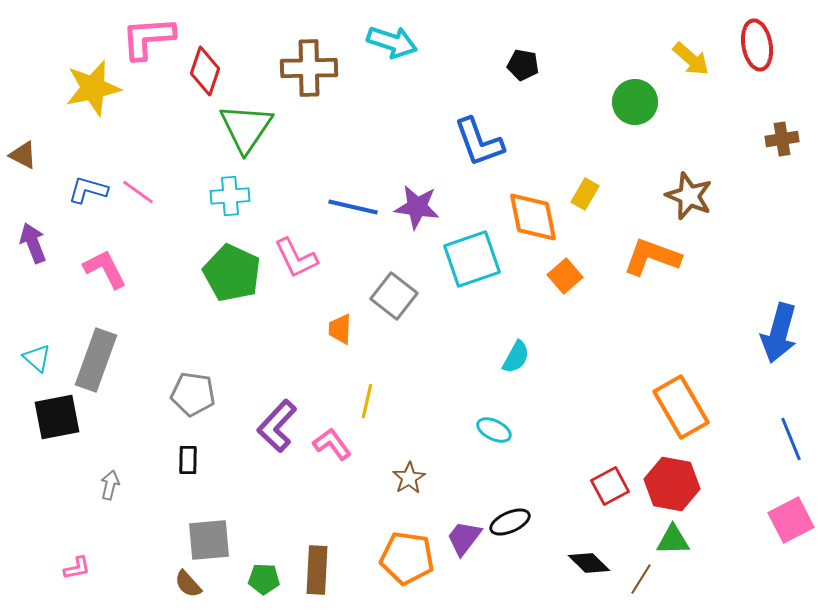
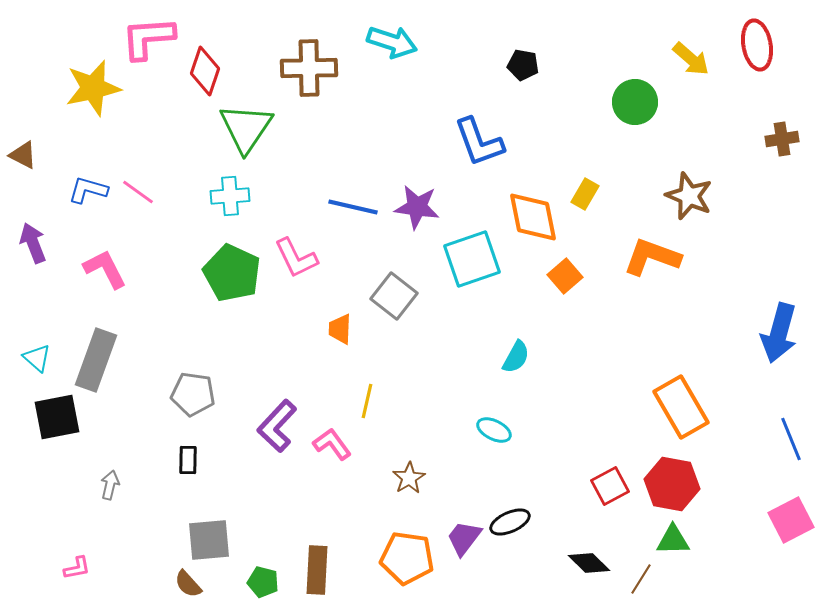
green pentagon at (264, 579): moved 1 px left, 3 px down; rotated 12 degrees clockwise
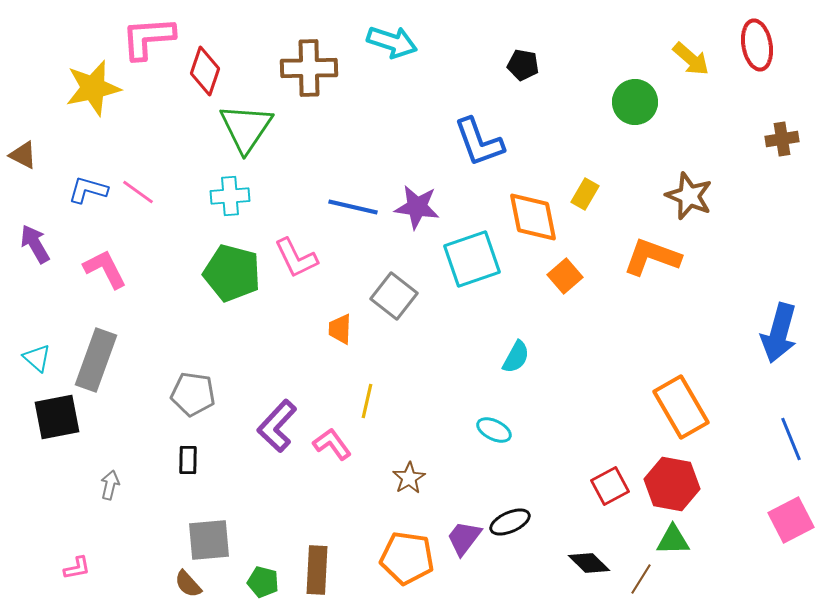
purple arrow at (33, 243): moved 2 px right, 1 px down; rotated 9 degrees counterclockwise
green pentagon at (232, 273): rotated 10 degrees counterclockwise
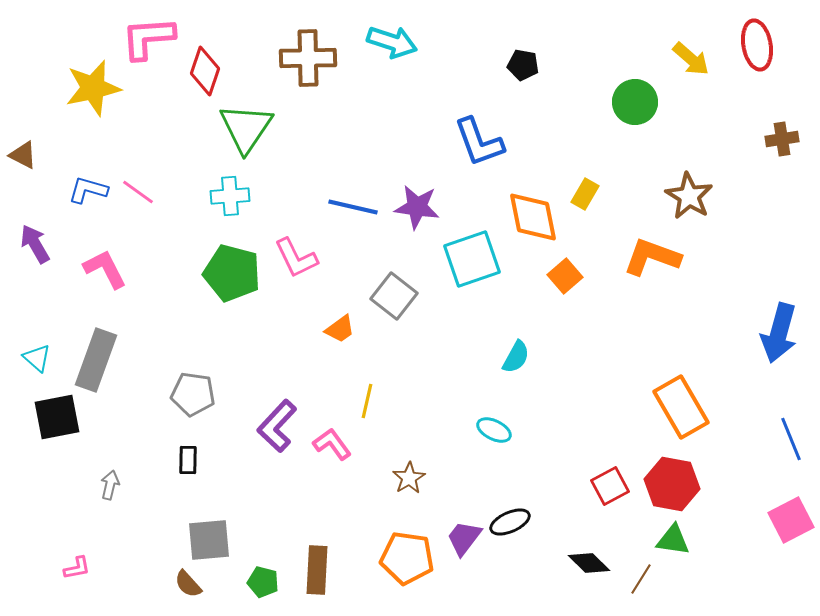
brown cross at (309, 68): moved 1 px left, 10 px up
brown star at (689, 196): rotated 9 degrees clockwise
orange trapezoid at (340, 329): rotated 128 degrees counterclockwise
green triangle at (673, 540): rotated 9 degrees clockwise
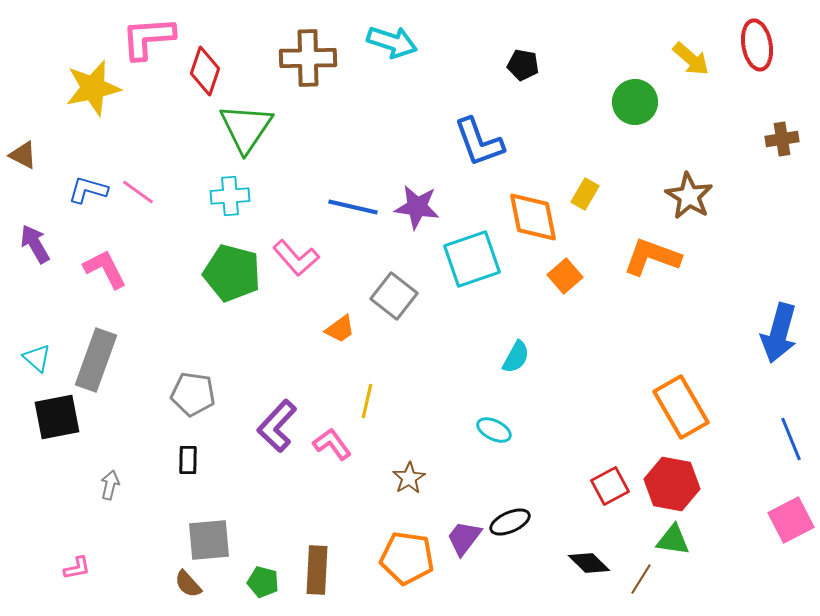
pink L-shape at (296, 258): rotated 15 degrees counterclockwise
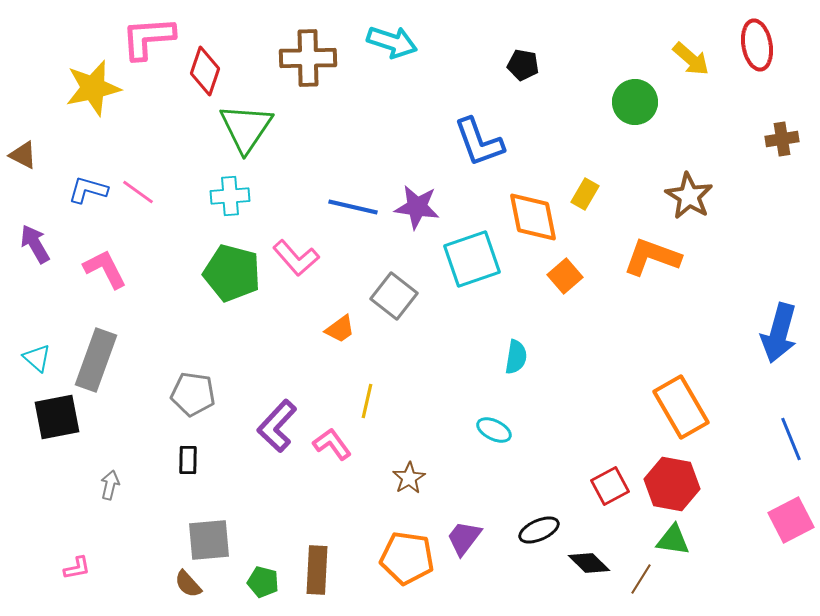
cyan semicircle at (516, 357): rotated 20 degrees counterclockwise
black ellipse at (510, 522): moved 29 px right, 8 px down
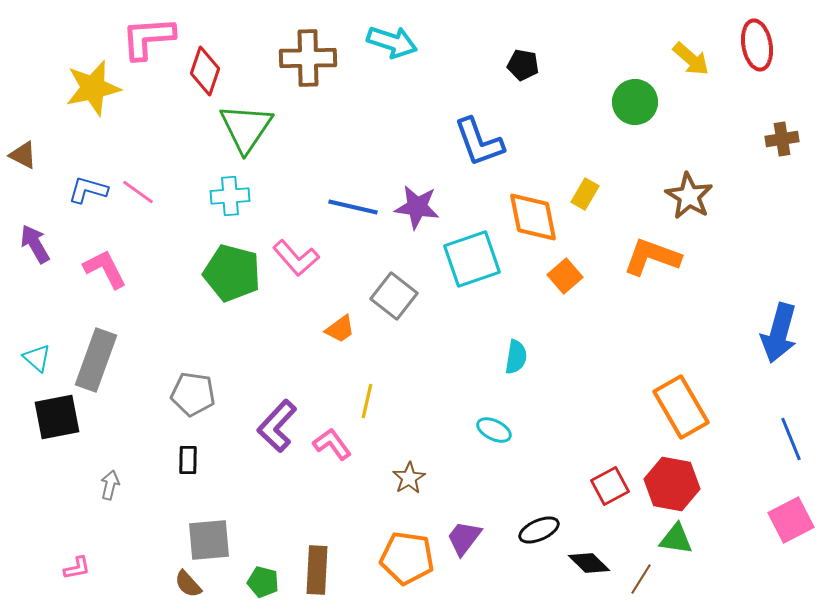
green triangle at (673, 540): moved 3 px right, 1 px up
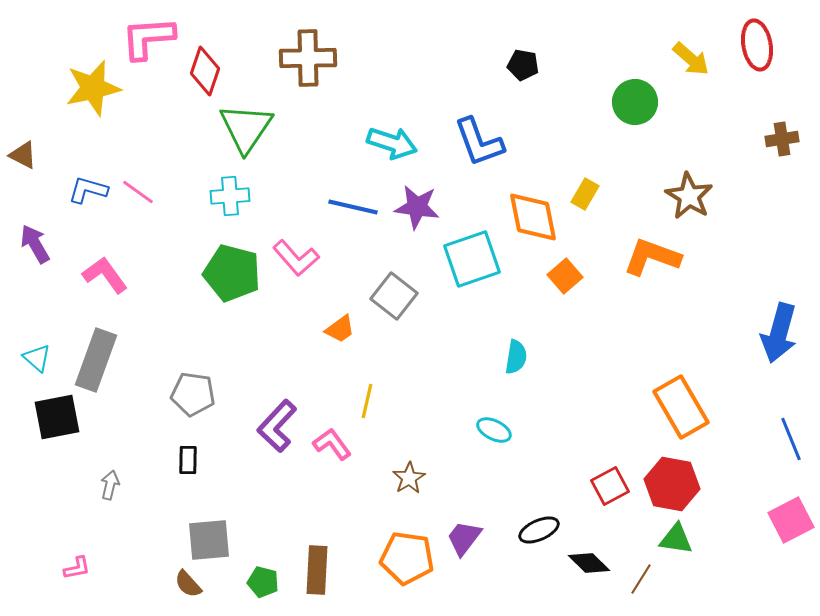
cyan arrow at (392, 42): moved 101 px down
pink L-shape at (105, 269): moved 6 px down; rotated 9 degrees counterclockwise
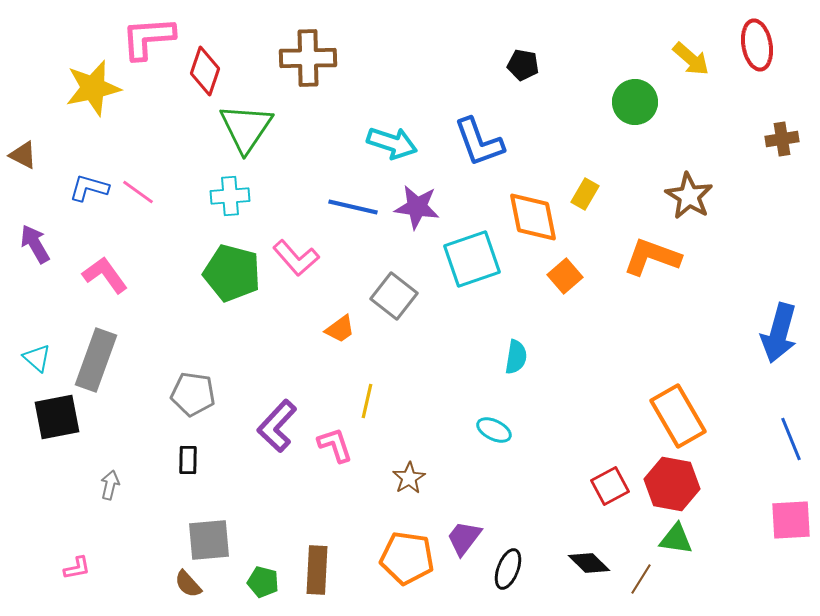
blue L-shape at (88, 190): moved 1 px right, 2 px up
orange rectangle at (681, 407): moved 3 px left, 9 px down
pink L-shape at (332, 444): moved 3 px right, 1 px down; rotated 18 degrees clockwise
pink square at (791, 520): rotated 24 degrees clockwise
black ellipse at (539, 530): moved 31 px left, 39 px down; rotated 45 degrees counterclockwise
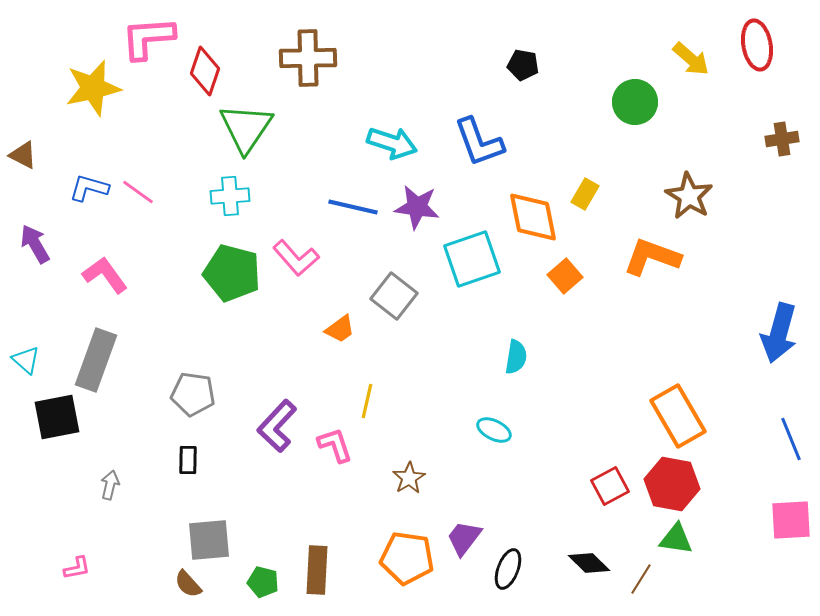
cyan triangle at (37, 358): moved 11 px left, 2 px down
